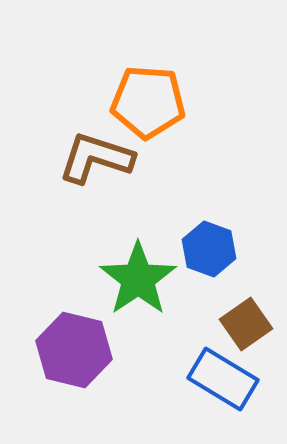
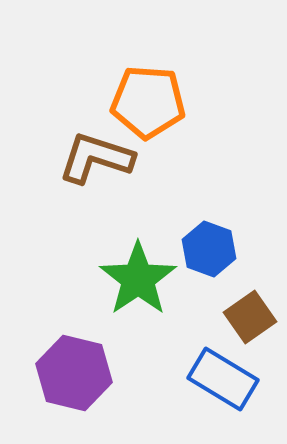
brown square: moved 4 px right, 7 px up
purple hexagon: moved 23 px down
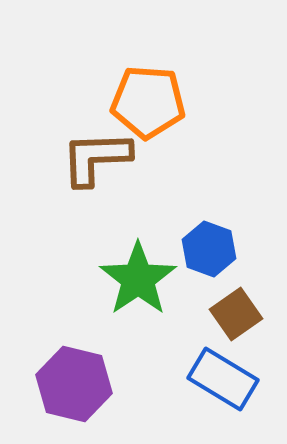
brown L-shape: rotated 20 degrees counterclockwise
brown square: moved 14 px left, 3 px up
purple hexagon: moved 11 px down
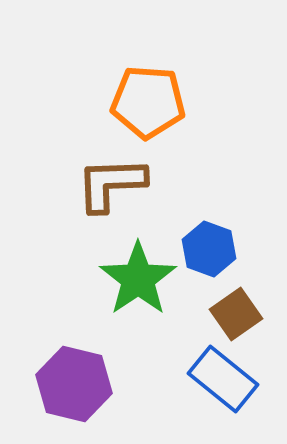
brown L-shape: moved 15 px right, 26 px down
blue rectangle: rotated 8 degrees clockwise
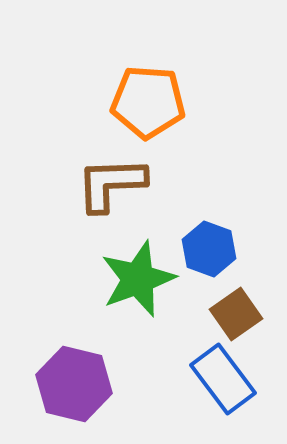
green star: rotated 14 degrees clockwise
blue rectangle: rotated 14 degrees clockwise
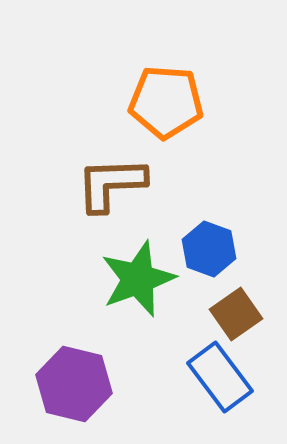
orange pentagon: moved 18 px right
blue rectangle: moved 3 px left, 2 px up
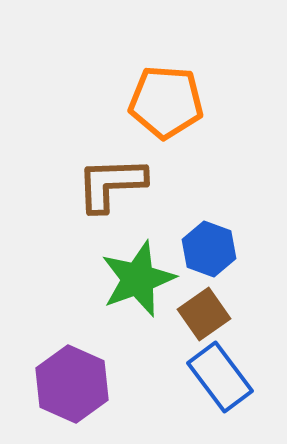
brown square: moved 32 px left
purple hexagon: moved 2 px left; rotated 10 degrees clockwise
